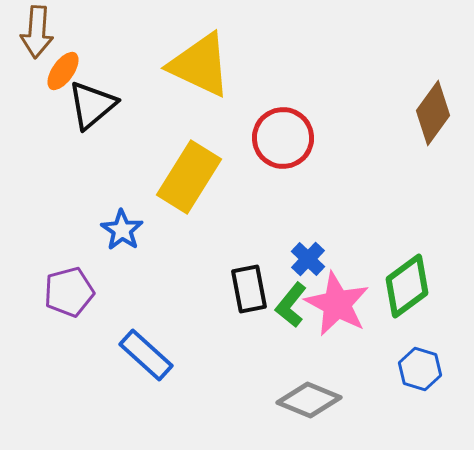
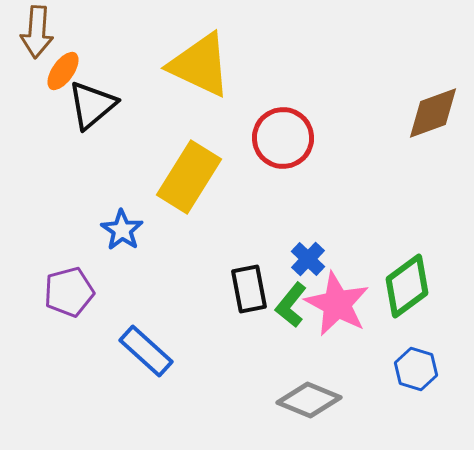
brown diamond: rotated 34 degrees clockwise
blue rectangle: moved 4 px up
blue hexagon: moved 4 px left
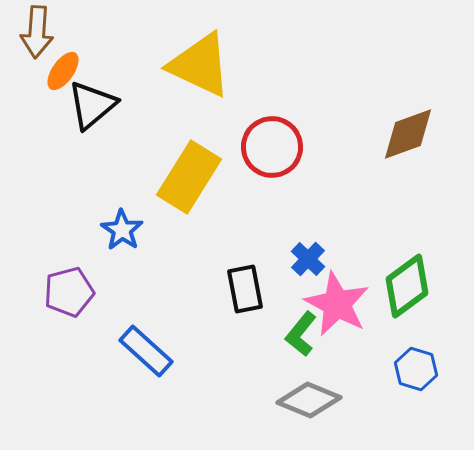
brown diamond: moved 25 px left, 21 px down
red circle: moved 11 px left, 9 px down
black rectangle: moved 4 px left
green L-shape: moved 10 px right, 29 px down
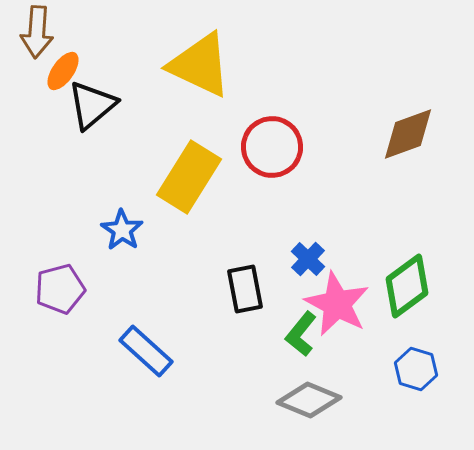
purple pentagon: moved 9 px left, 3 px up
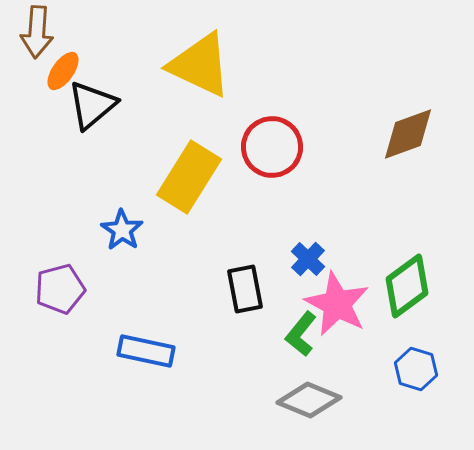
blue rectangle: rotated 30 degrees counterclockwise
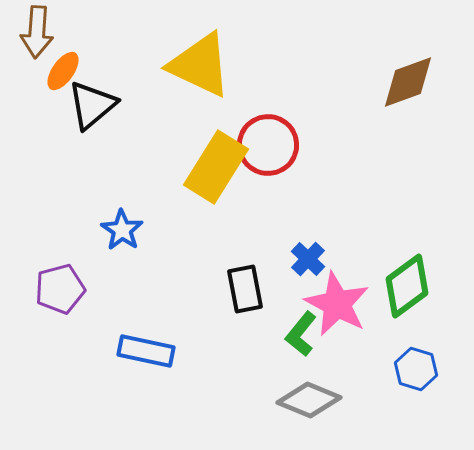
brown diamond: moved 52 px up
red circle: moved 4 px left, 2 px up
yellow rectangle: moved 27 px right, 10 px up
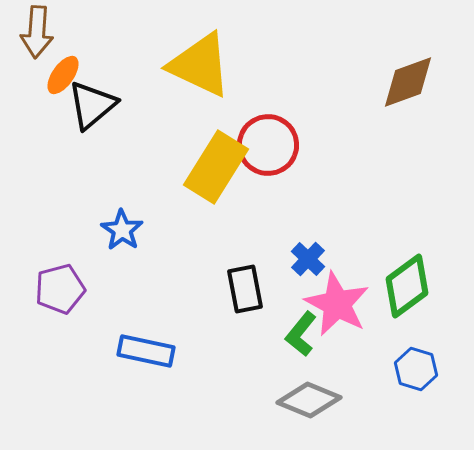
orange ellipse: moved 4 px down
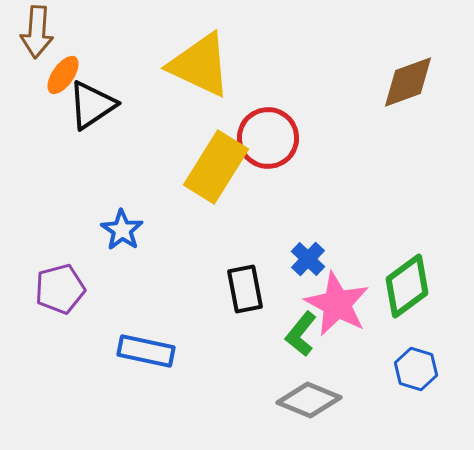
black triangle: rotated 6 degrees clockwise
red circle: moved 7 px up
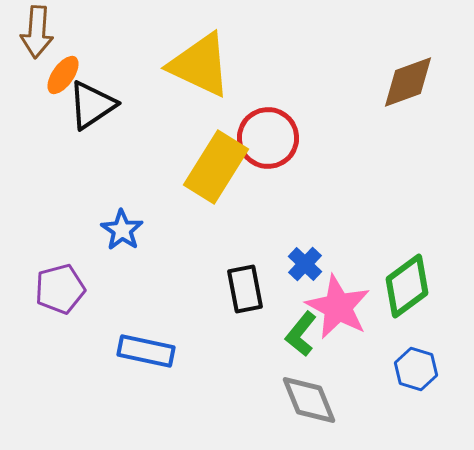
blue cross: moved 3 px left, 5 px down
pink star: moved 1 px right, 3 px down
gray diamond: rotated 46 degrees clockwise
